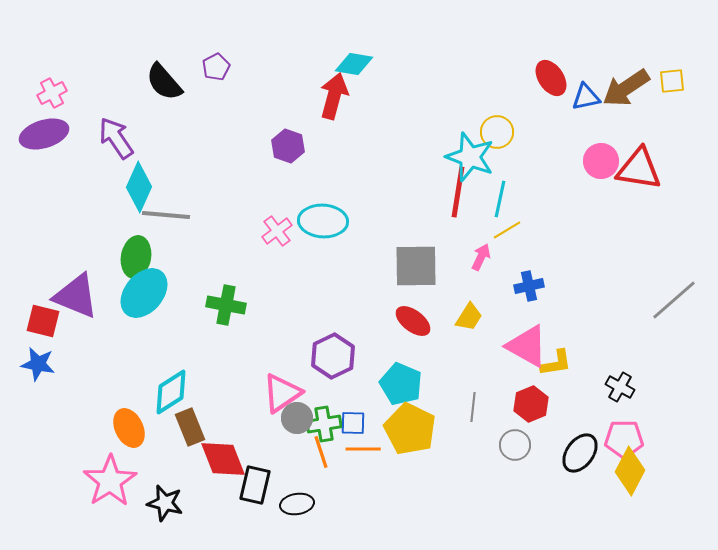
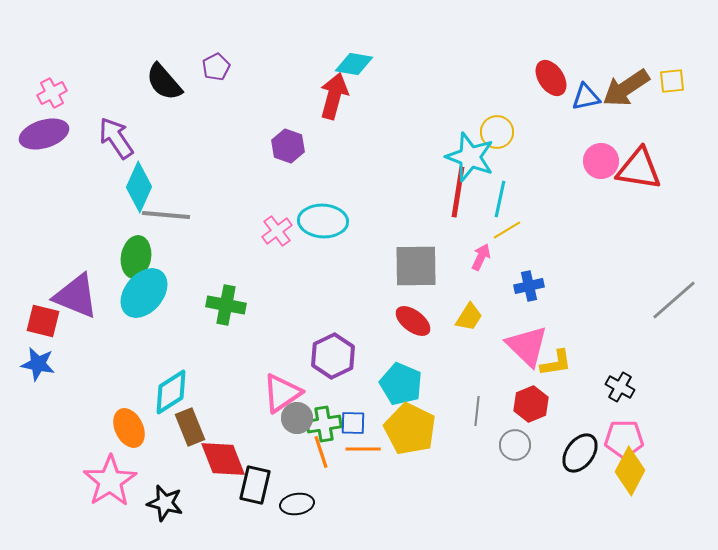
pink triangle at (527, 346): rotated 15 degrees clockwise
gray line at (473, 407): moved 4 px right, 4 px down
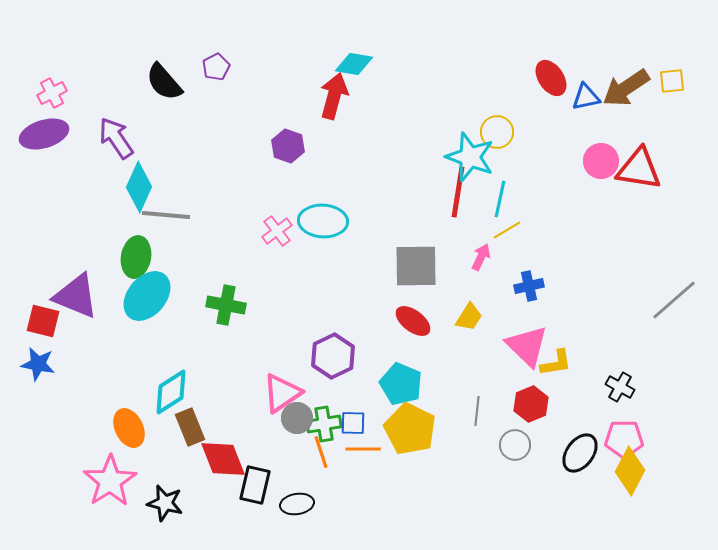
cyan ellipse at (144, 293): moved 3 px right, 3 px down
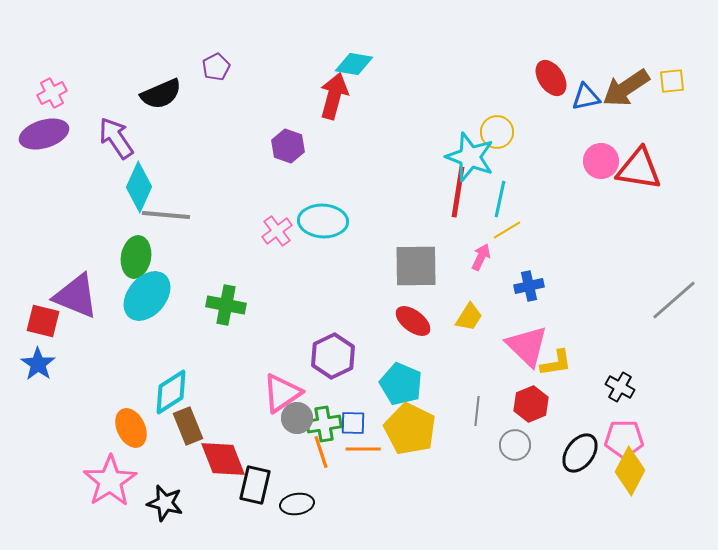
black semicircle at (164, 82): moved 3 px left, 12 px down; rotated 72 degrees counterclockwise
blue star at (38, 364): rotated 24 degrees clockwise
brown rectangle at (190, 427): moved 2 px left, 1 px up
orange ellipse at (129, 428): moved 2 px right
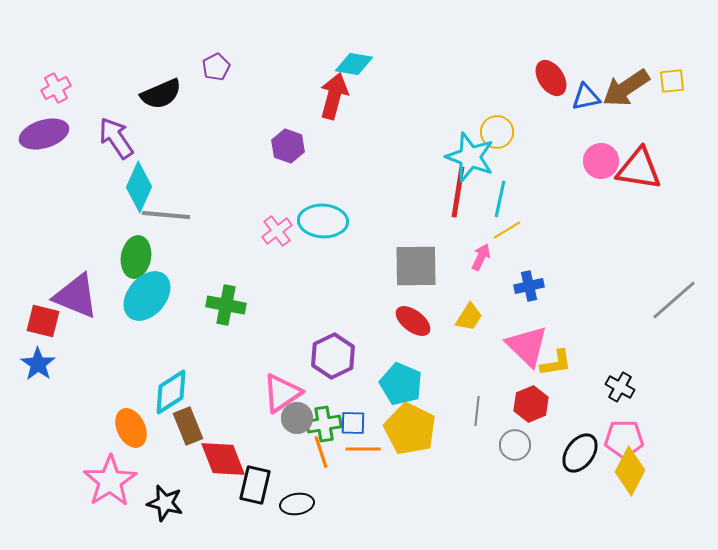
pink cross at (52, 93): moved 4 px right, 5 px up
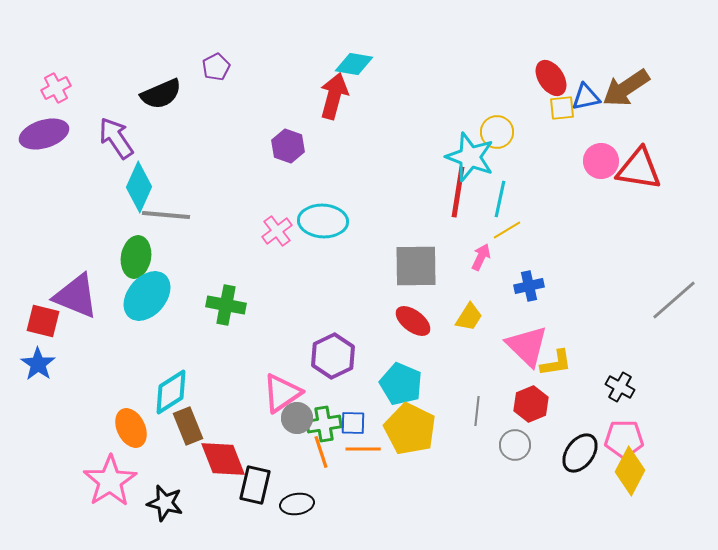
yellow square at (672, 81): moved 110 px left, 27 px down
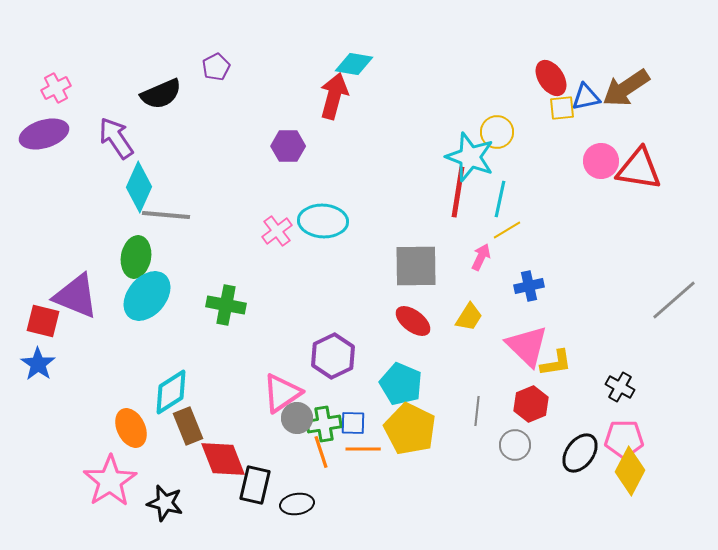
purple hexagon at (288, 146): rotated 20 degrees counterclockwise
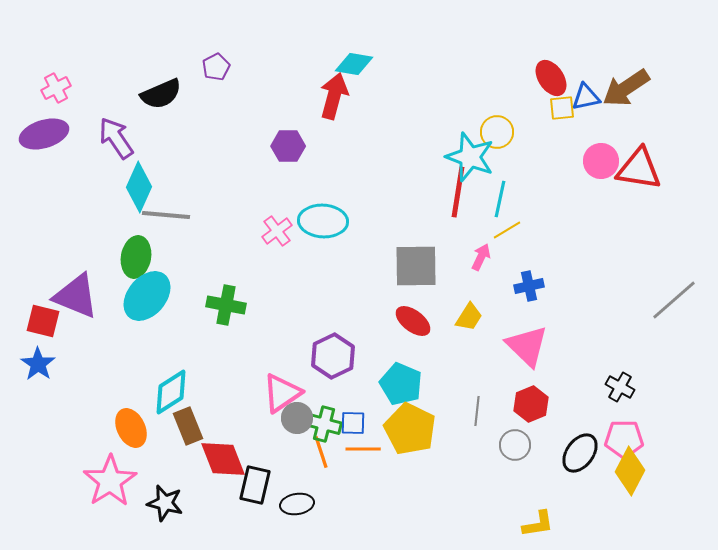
yellow L-shape at (556, 363): moved 18 px left, 161 px down
green cross at (324, 424): rotated 24 degrees clockwise
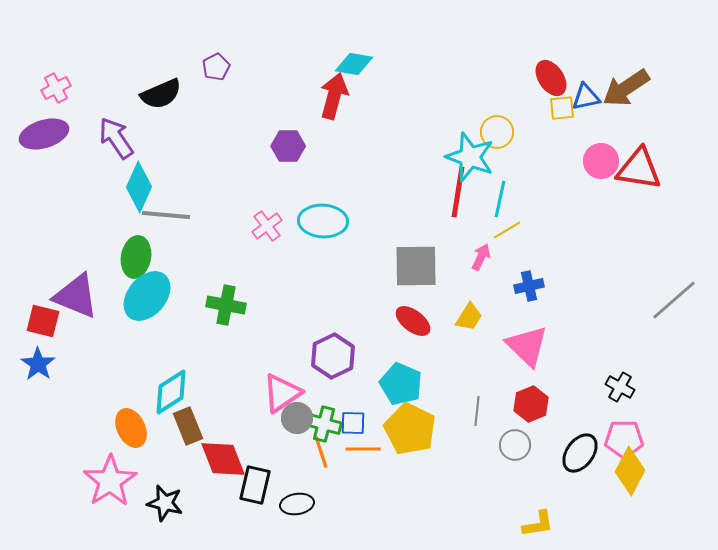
pink cross at (277, 231): moved 10 px left, 5 px up
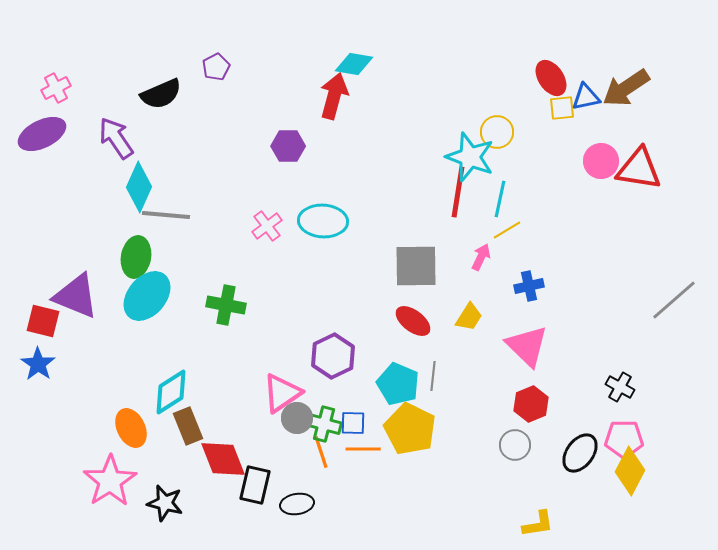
purple ellipse at (44, 134): moved 2 px left; rotated 9 degrees counterclockwise
cyan pentagon at (401, 384): moved 3 px left
gray line at (477, 411): moved 44 px left, 35 px up
